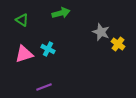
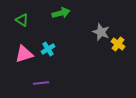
cyan cross: rotated 32 degrees clockwise
purple line: moved 3 px left, 4 px up; rotated 14 degrees clockwise
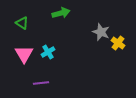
green triangle: moved 3 px down
yellow cross: moved 1 px up
cyan cross: moved 3 px down
pink triangle: rotated 42 degrees counterclockwise
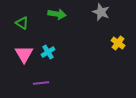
green arrow: moved 4 px left, 1 px down; rotated 24 degrees clockwise
gray star: moved 20 px up
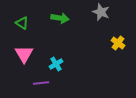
green arrow: moved 3 px right, 4 px down
cyan cross: moved 8 px right, 12 px down
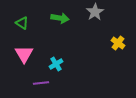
gray star: moved 6 px left; rotated 18 degrees clockwise
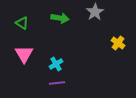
purple line: moved 16 px right
